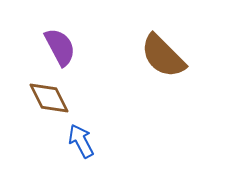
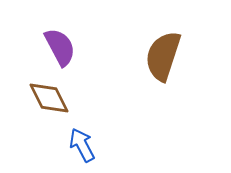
brown semicircle: rotated 63 degrees clockwise
blue arrow: moved 1 px right, 4 px down
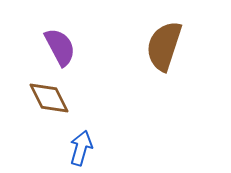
brown semicircle: moved 1 px right, 10 px up
blue arrow: moved 1 px left, 3 px down; rotated 44 degrees clockwise
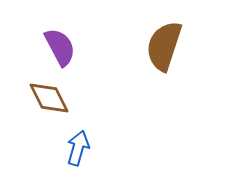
blue arrow: moved 3 px left
